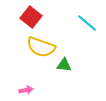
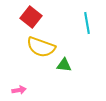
cyan line: rotated 40 degrees clockwise
pink arrow: moved 7 px left
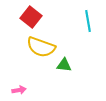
cyan line: moved 1 px right, 2 px up
